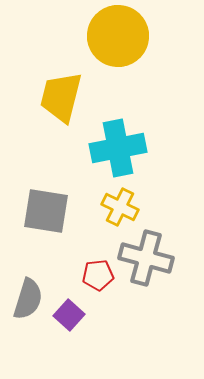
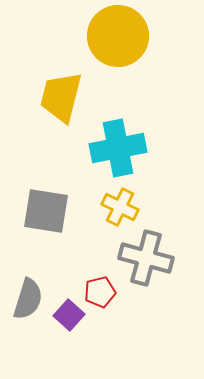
red pentagon: moved 2 px right, 17 px down; rotated 8 degrees counterclockwise
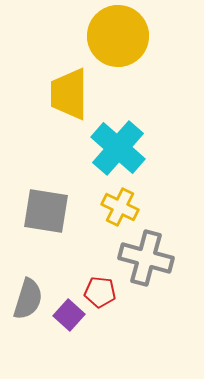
yellow trapezoid: moved 8 px right, 3 px up; rotated 14 degrees counterclockwise
cyan cross: rotated 38 degrees counterclockwise
red pentagon: rotated 20 degrees clockwise
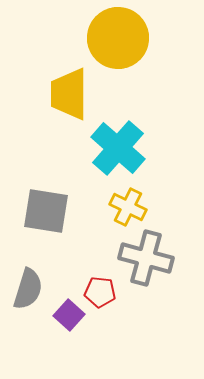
yellow circle: moved 2 px down
yellow cross: moved 8 px right
gray semicircle: moved 10 px up
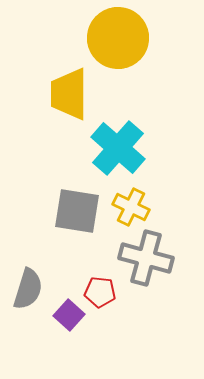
yellow cross: moved 3 px right
gray square: moved 31 px right
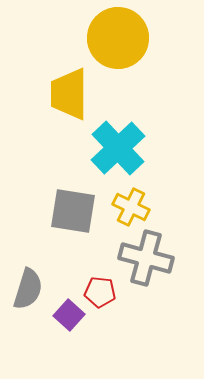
cyan cross: rotated 6 degrees clockwise
gray square: moved 4 px left
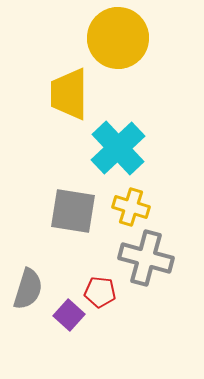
yellow cross: rotated 9 degrees counterclockwise
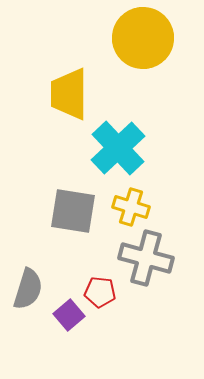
yellow circle: moved 25 px right
purple square: rotated 8 degrees clockwise
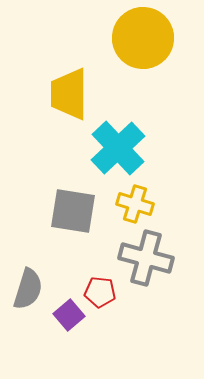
yellow cross: moved 4 px right, 3 px up
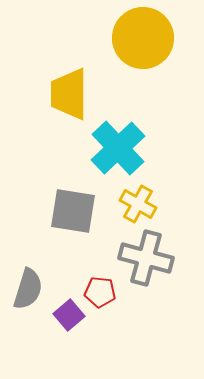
yellow cross: moved 3 px right; rotated 12 degrees clockwise
